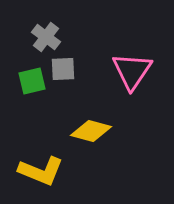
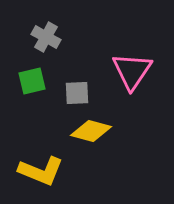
gray cross: rotated 8 degrees counterclockwise
gray square: moved 14 px right, 24 px down
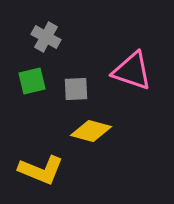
pink triangle: rotated 45 degrees counterclockwise
gray square: moved 1 px left, 4 px up
yellow L-shape: moved 1 px up
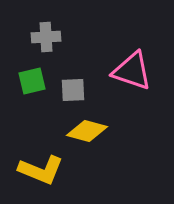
gray cross: rotated 32 degrees counterclockwise
gray square: moved 3 px left, 1 px down
yellow diamond: moved 4 px left
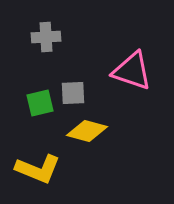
green square: moved 8 px right, 22 px down
gray square: moved 3 px down
yellow L-shape: moved 3 px left, 1 px up
